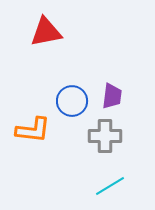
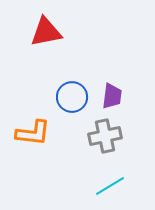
blue circle: moved 4 px up
orange L-shape: moved 3 px down
gray cross: rotated 12 degrees counterclockwise
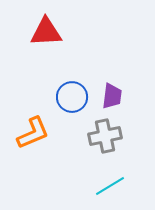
red triangle: rotated 8 degrees clockwise
orange L-shape: rotated 30 degrees counterclockwise
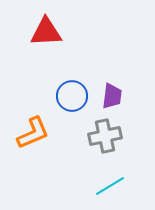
blue circle: moved 1 px up
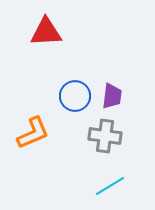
blue circle: moved 3 px right
gray cross: rotated 20 degrees clockwise
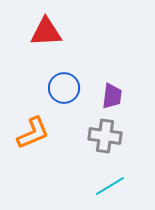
blue circle: moved 11 px left, 8 px up
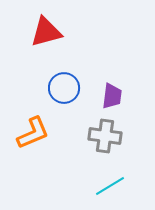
red triangle: rotated 12 degrees counterclockwise
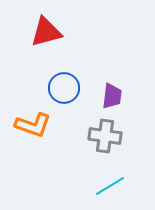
orange L-shape: moved 8 px up; rotated 42 degrees clockwise
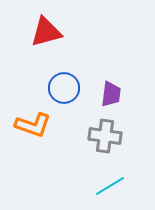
purple trapezoid: moved 1 px left, 2 px up
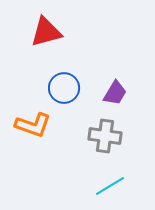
purple trapezoid: moved 4 px right, 1 px up; rotated 24 degrees clockwise
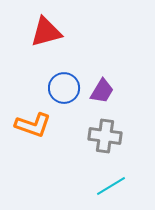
purple trapezoid: moved 13 px left, 2 px up
cyan line: moved 1 px right
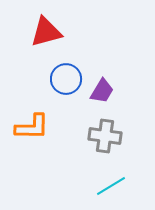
blue circle: moved 2 px right, 9 px up
orange L-shape: moved 1 px left, 2 px down; rotated 18 degrees counterclockwise
